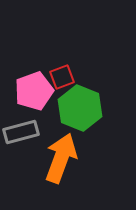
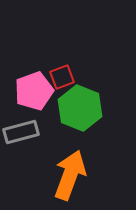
orange arrow: moved 9 px right, 17 px down
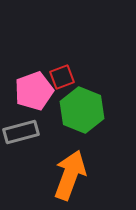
green hexagon: moved 2 px right, 2 px down
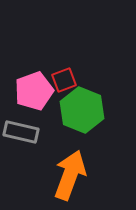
red square: moved 2 px right, 3 px down
gray rectangle: rotated 28 degrees clockwise
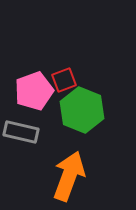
orange arrow: moved 1 px left, 1 px down
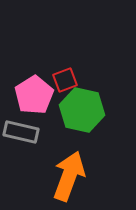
red square: moved 1 px right
pink pentagon: moved 4 px down; rotated 12 degrees counterclockwise
green hexagon: rotated 9 degrees counterclockwise
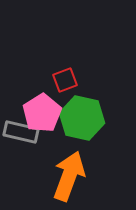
pink pentagon: moved 8 px right, 18 px down
green hexagon: moved 8 px down
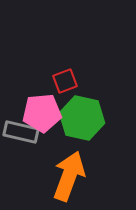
red square: moved 1 px down
pink pentagon: rotated 27 degrees clockwise
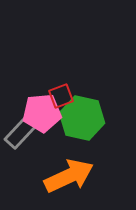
red square: moved 4 px left, 15 px down
gray rectangle: rotated 60 degrees counterclockwise
orange arrow: rotated 45 degrees clockwise
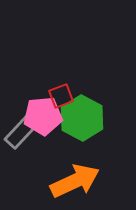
pink pentagon: moved 1 px right, 3 px down
green hexagon: rotated 15 degrees clockwise
orange arrow: moved 6 px right, 5 px down
